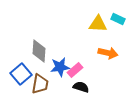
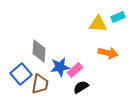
cyan rectangle: moved 2 px up; rotated 48 degrees counterclockwise
black semicircle: rotated 49 degrees counterclockwise
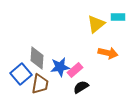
cyan rectangle: rotated 24 degrees clockwise
yellow triangle: moved 2 px left; rotated 42 degrees counterclockwise
gray diamond: moved 2 px left, 7 px down
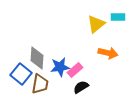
blue square: rotated 10 degrees counterclockwise
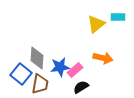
orange arrow: moved 5 px left, 5 px down
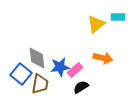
gray diamond: rotated 10 degrees counterclockwise
